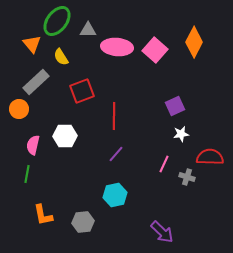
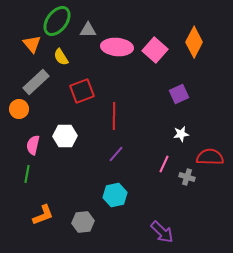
purple square: moved 4 px right, 12 px up
orange L-shape: rotated 100 degrees counterclockwise
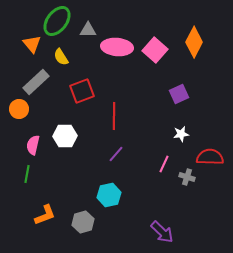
cyan hexagon: moved 6 px left
orange L-shape: moved 2 px right
gray hexagon: rotated 10 degrees counterclockwise
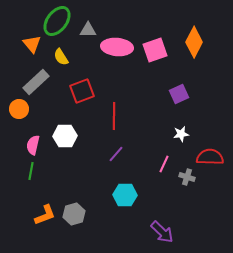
pink square: rotated 30 degrees clockwise
green line: moved 4 px right, 3 px up
cyan hexagon: moved 16 px right; rotated 15 degrees clockwise
gray hexagon: moved 9 px left, 8 px up
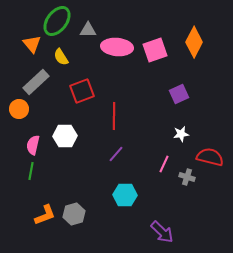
red semicircle: rotated 12 degrees clockwise
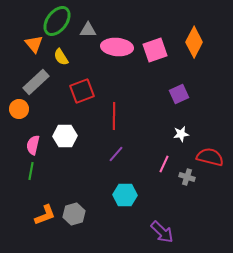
orange triangle: moved 2 px right
